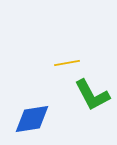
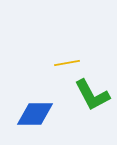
blue diamond: moved 3 px right, 5 px up; rotated 9 degrees clockwise
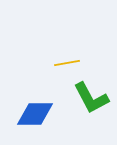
green L-shape: moved 1 px left, 3 px down
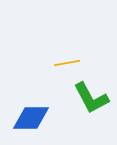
blue diamond: moved 4 px left, 4 px down
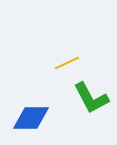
yellow line: rotated 15 degrees counterclockwise
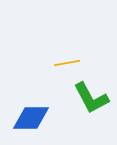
yellow line: rotated 15 degrees clockwise
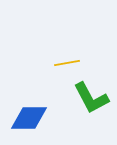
blue diamond: moved 2 px left
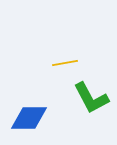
yellow line: moved 2 px left
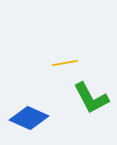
blue diamond: rotated 24 degrees clockwise
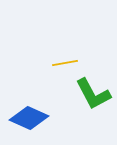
green L-shape: moved 2 px right, 4 px up
